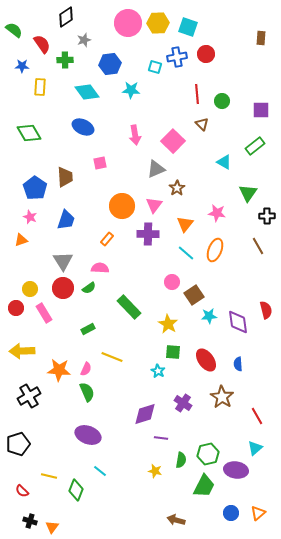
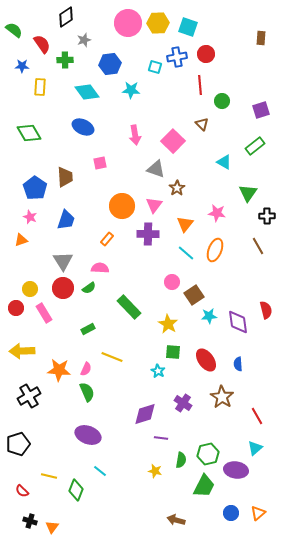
red line at (197, 94): moved 3 px right, 9 px up
purple square at (261, 110): rotated 18 degrees counterclockwise
gray triangle at (156, 169): rotated 42 degrees clockwise
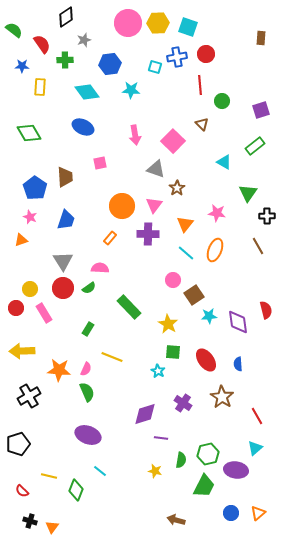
orange rectangle at (107, 239): moved 3 px right, 1 px up
pink circle at (172, 282): moved 1 px right, 2 px up
green rectangle at (88, 329): rotated 32 degrees counterclockwise
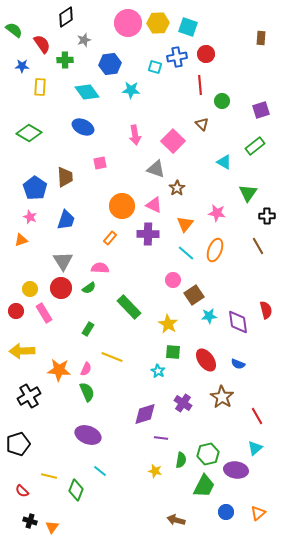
green diamond at (29, 133): rotated 30 degrees counterclockwise
pink triangle at (154, 205): rotated 42 degrees counterclockwise
red circle at (63, 288): moved 2 px left
red circle at (16, 308): moved 3 px down
blue semicircle at (238, 364): rotated 64 degrees counterclockwise
blue circle at (231, 513): moved 5 px left, 1 px up
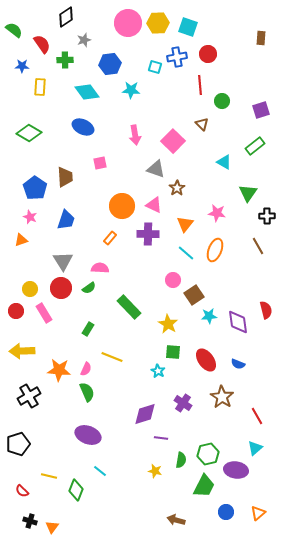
red circle at (206, 54): moved 2 px right
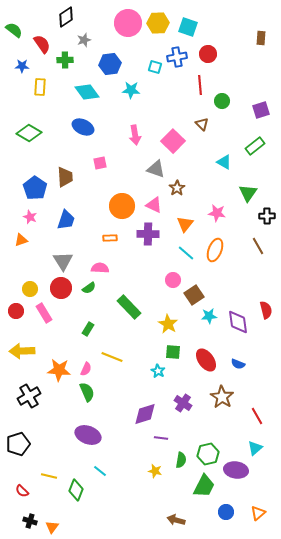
orange rectangle at (110, 238): rotated 48 degrees clockwise
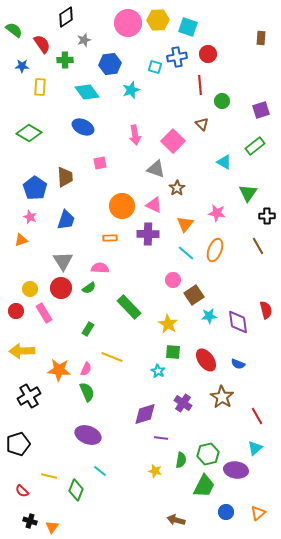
yellow hexagon at (158, 23): moved 3 px up
cyan star at (131, 90): rotated 24 degrees counterclockwise
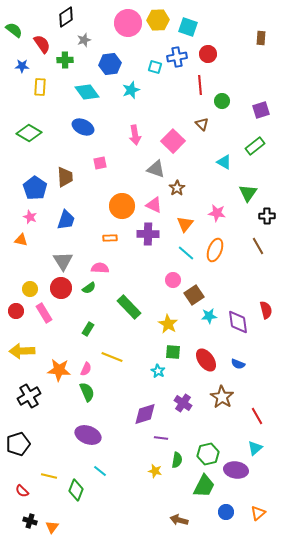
orange triangle at (21, 240): rotated 32 degrees clockwise
green semicircle at (181, 460): moved 4 px left
brown arrow at (176, 520): moved 3 px right
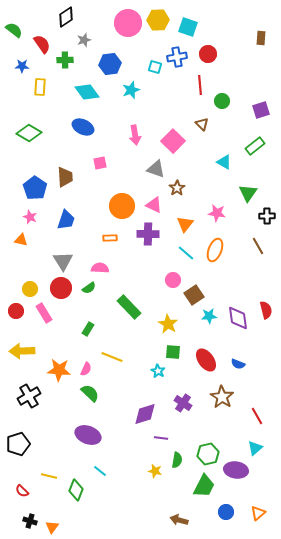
purple diamond at (238, 322): moved 4 px up
green semicircle at (87, 392): moved 3 px right, 1 px down; rotated 24 degrees counterclockwise
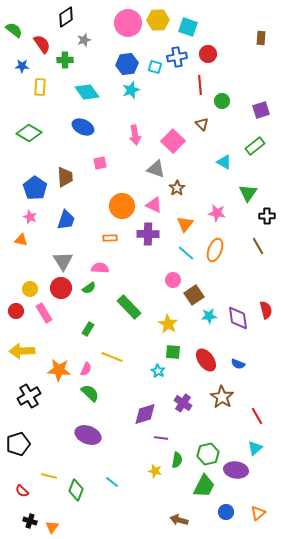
blue hexagon at (110, 64): moved 17 px right
cyan line at (100, 471): moved 12 px right, 11 px down
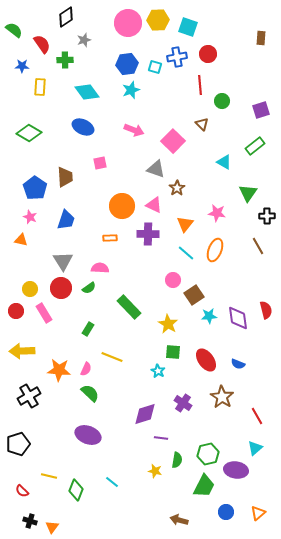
pink arrow at (135, 135): moved 1 px left, 5 px up; rotated 60 degrees counterclockwise
